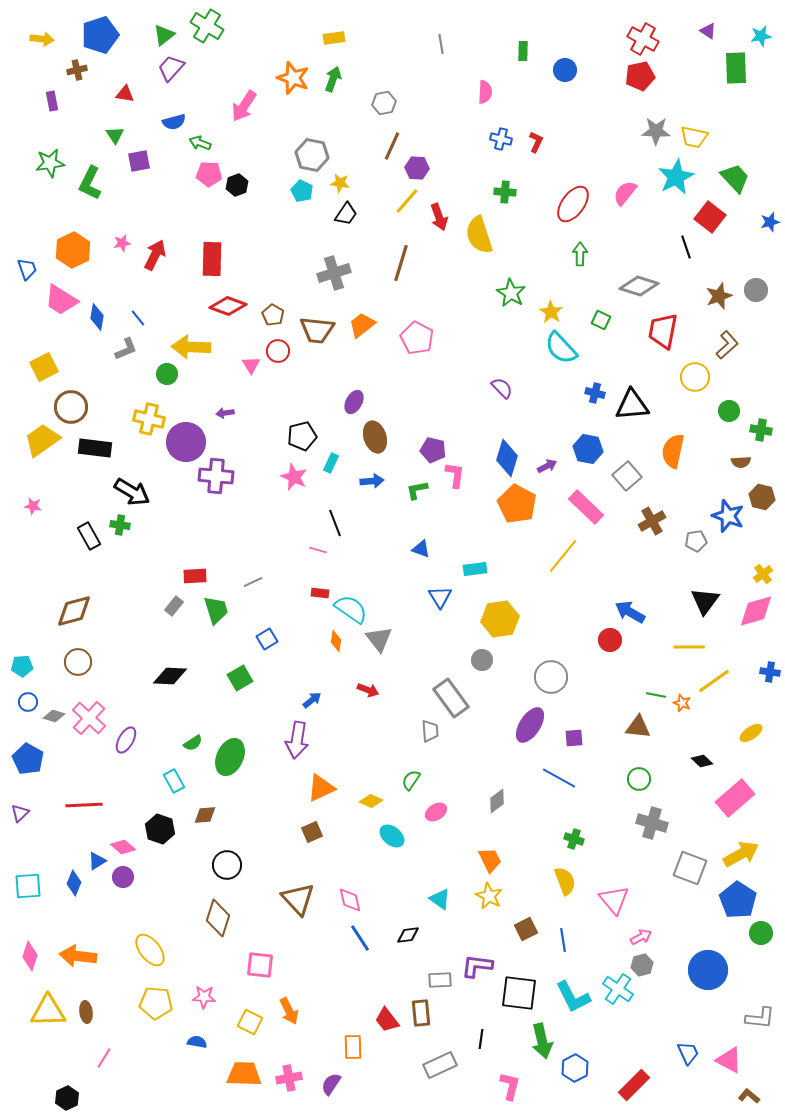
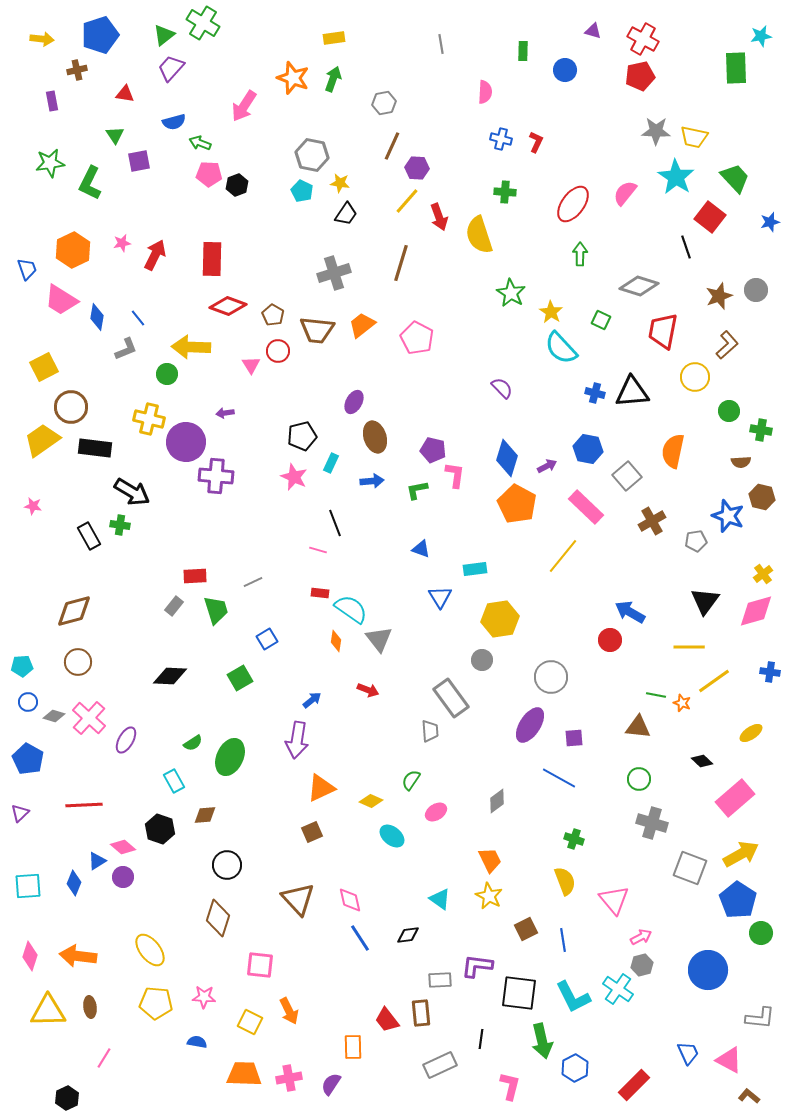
green cross at (207, 26): moved 4 px left, 3 px up
purple triangle at (708, 31): moved 115 px left; rotated 18 degrees counterclockwise
cyan star at (676, 177): rotated 12 degrees counterclockwise
black triangle at (632, 405): moved 13 px up
brown ellipse at (86, 1012): moved 4 px right, 5 px up
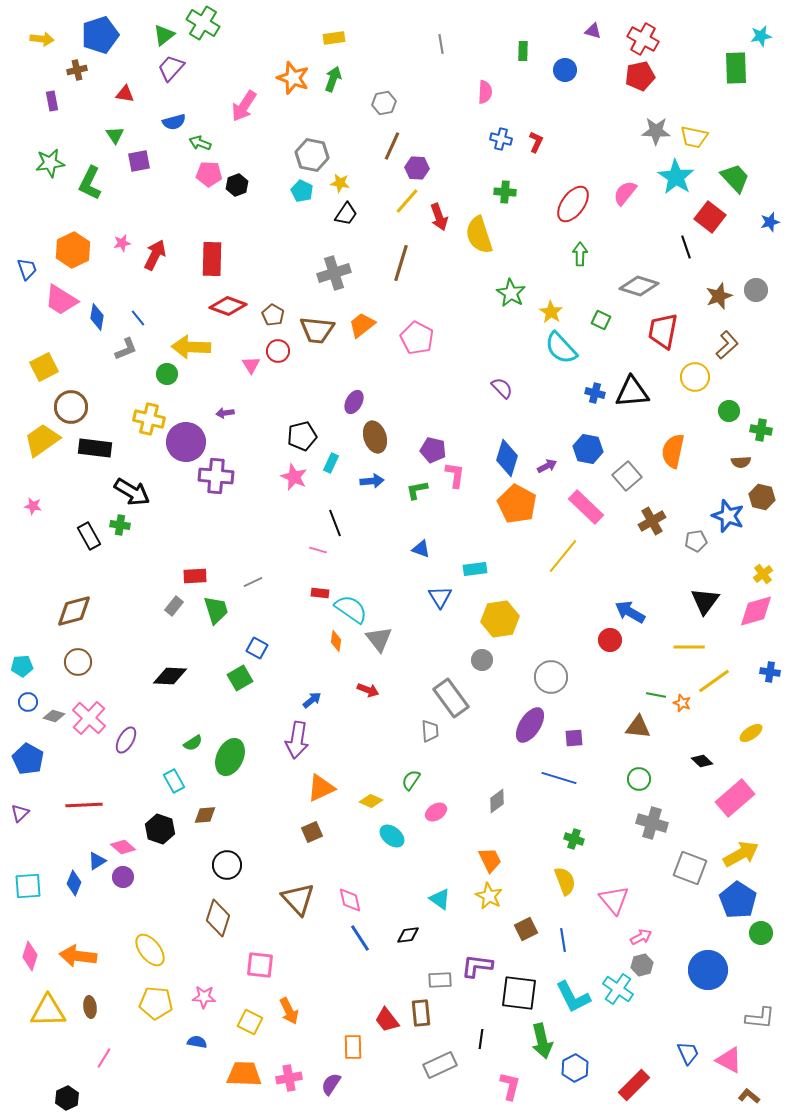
blue square at (267, 639): moved 10 px left, 9 px down; rotated 30 degrees counterclockwise
blue line at (559, 778): rotated 12 degrees counterclockwise
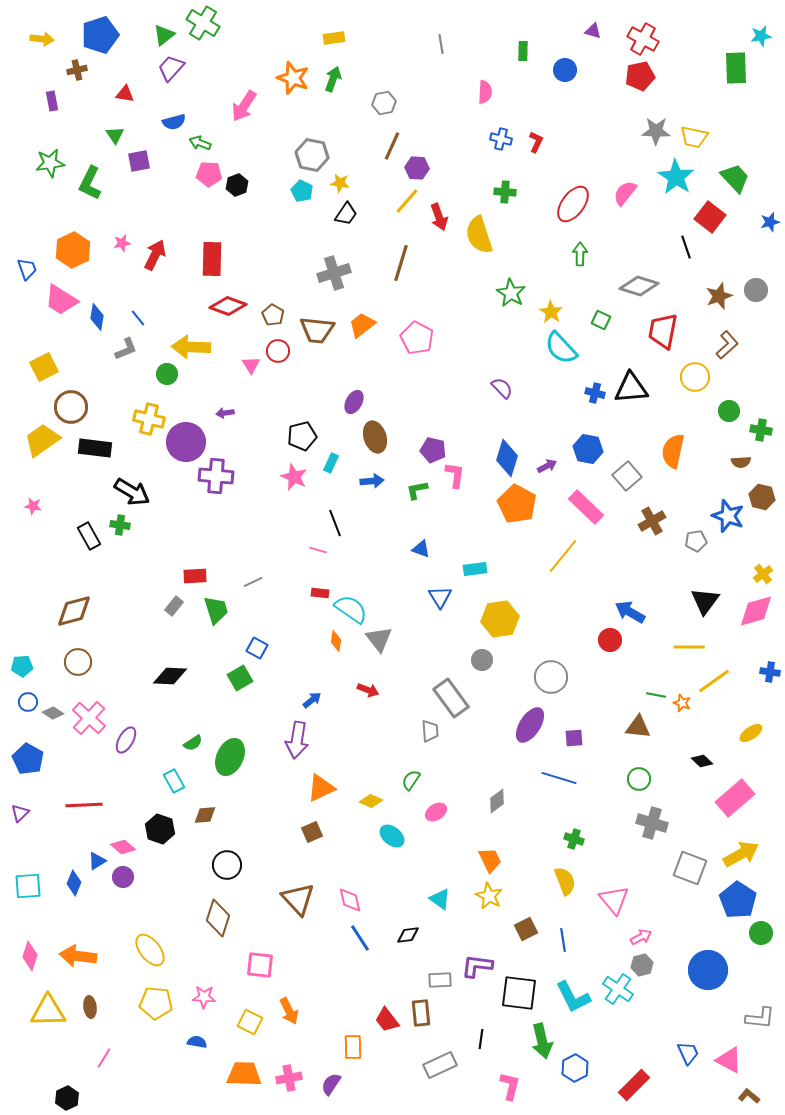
black triangle at (632, 392): moved 1 px left, 4 px up
gray diamond at (54, 716): moved 1 px left, 3 px up; rotated 15 degrees clockwise
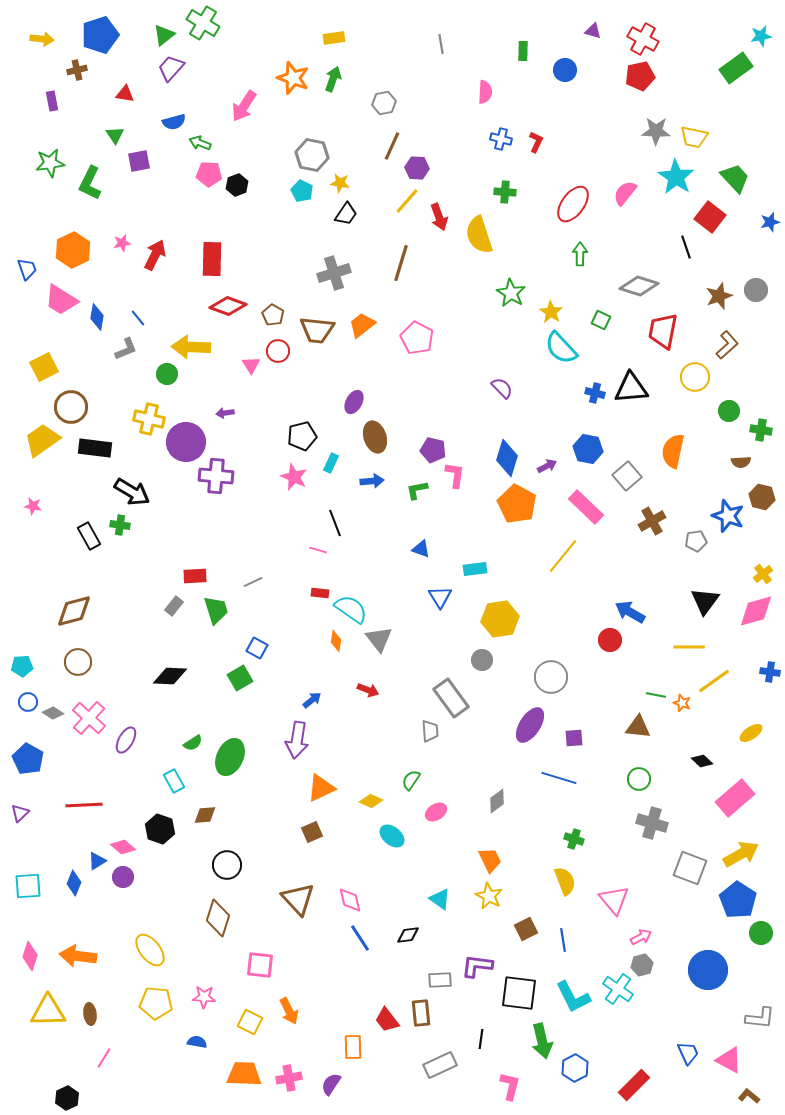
green rectangle at (736, 68): rotated 56 degrees clockwise
brown ellipse at (90, 1007): moved 7 px down
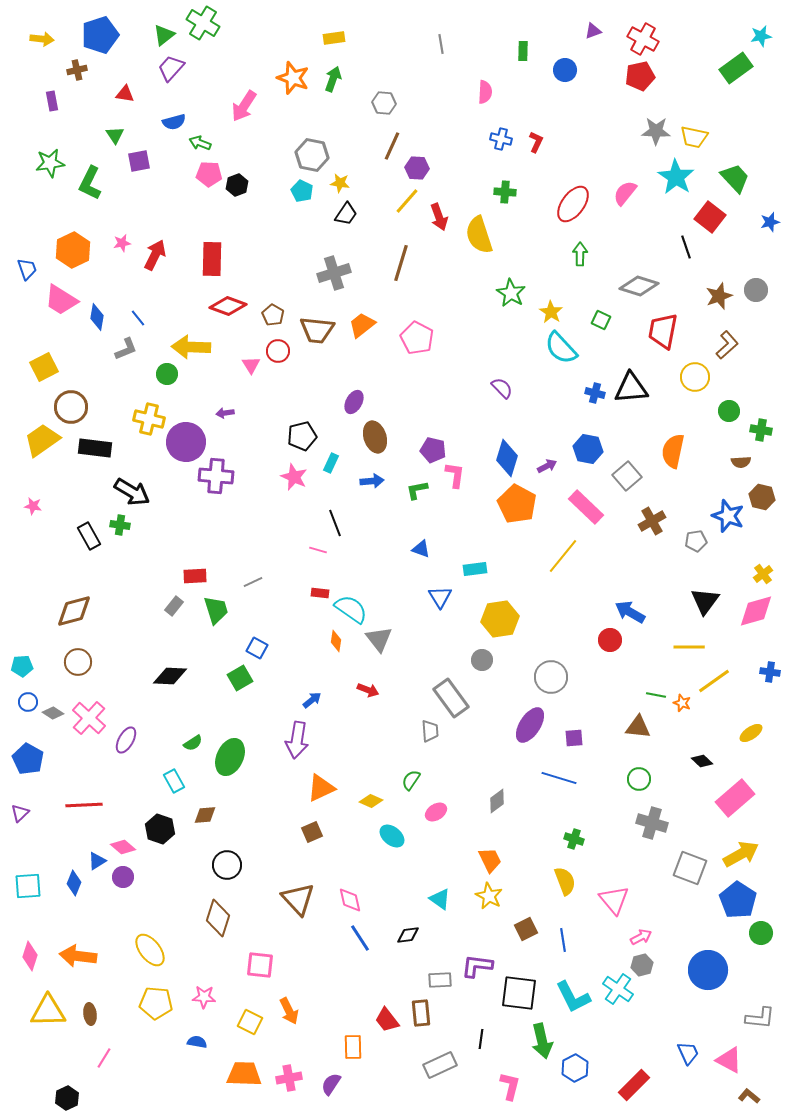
purple triangle at (593, 31): rotated 36 degrees counterclockwise
gray hexagon at (384, 103): rotated 15 degrees clockwise
